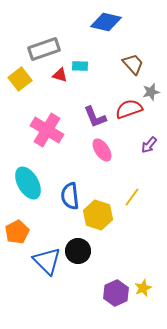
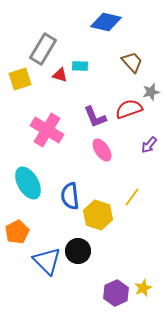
gray rectangle: moved 1 px left; rotated 40 degrees counterclockwise
brown trapezoid: moved 1 px left, 2 px up
yellow square: rotated 20 degrees clockwise
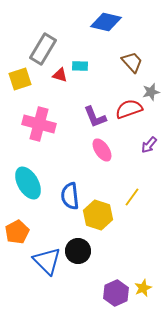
pink cross: moved 8 px left, 6 px up; rotated 16 degrees counterclockwise
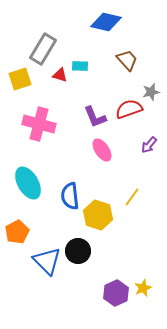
brown trapezoid: moved 5 px left, 2 px up
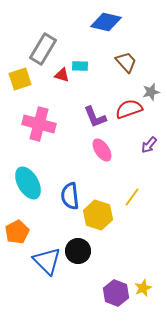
brown trapezoid: moved 1 px left, 2 px down
red triangle: moved 2 px right
purple hexagon: rotated 15 degrees counterclockwise
